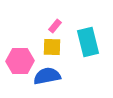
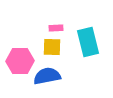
pink rectangle: moved 1 px right, 2 px down; rotated 48 degrees clockwise
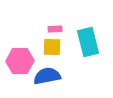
pink rectangle: moved 1 px left, 1 px down
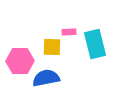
pink rectangle: moved 14 px right, 3 px down
cyan rectangle: moved 7 px right, 2 px down
blue semicircle: moved 1 px left, 2 px down
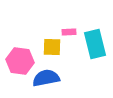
pink hexagon: rotated 8 degrees clockwise
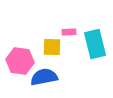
blue semicircle: moved 2 px left, 1 px up
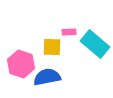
cyan rectangle: rotated 36 degrees counterclockwise
pink hexagon: moved 1 px right, 3 px down; rotated 12 degrees clockwise
blue semicircle: moved 3 px right
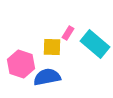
pink rectangle: moved 1 px left, 1 px down; rotated 56 degrees counterclockwise
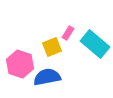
yellow square: rotated 24 degrees counterclockwise
pink hexagon: moved 1 px left
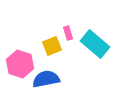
pink rectangle: rotated 48 degrees counterclockwise
yellow square: moved 1 px up
blue semicircle: moved 1 px left, 2 px down
